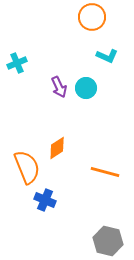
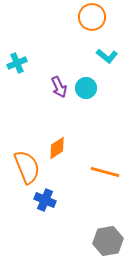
cyan L-shape: rotated 15 degrees clockwise
gray hexagon: rotated 24 degrees counterclockwise
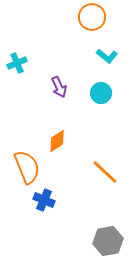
cyan circle: moved 15 px right, 5 px down
orange diamond: moved 7 px up
orange line: rotated 28 degrees clockwise
blue cross: moved 1 px left
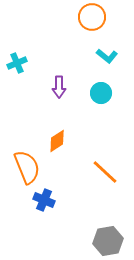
purple arrow: rotated 25 degrees clockwise
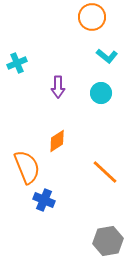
purple arrow: moved 1 px left
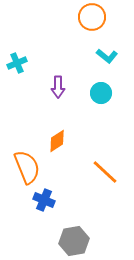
gray hexagon: moved 34 px left
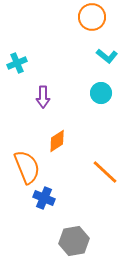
purple arrow: moved 15 px left, 10 px down
blue cross: moved 2 px up
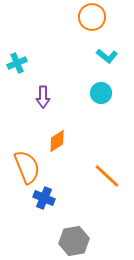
orange line: moved 2 px right, 4 px down
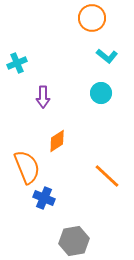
orange circle: moved 1 px down
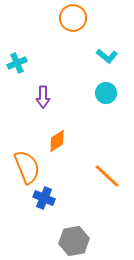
orange circle: moved 19 px left
cyan circle: moved 5 px right
